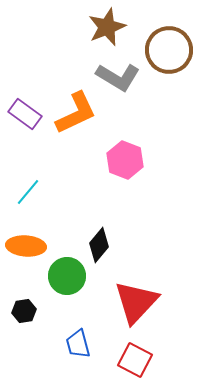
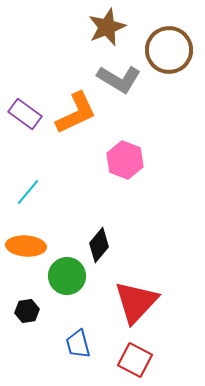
gray L-shape: moved 1 px right, 2 px down
black hexagon: moved 3 px right
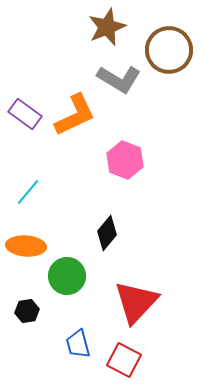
orange L-shape: moved 1 px left, 2 px down
black diamond: moved 8 px right, 12 px up
red square: moved 11 px left
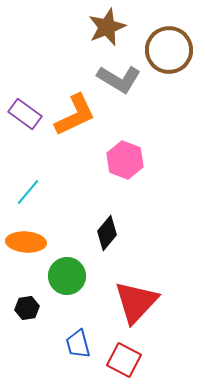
orange ellipse: moved 4 px up
black hexagon: moved 3 px up
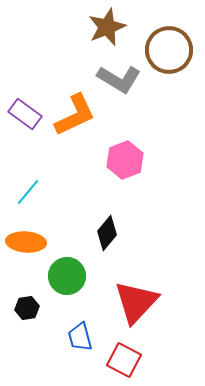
pink hexagon: rotated 18 degrees clockwise
blue trapezoid: moved 2 px right, 7 px up
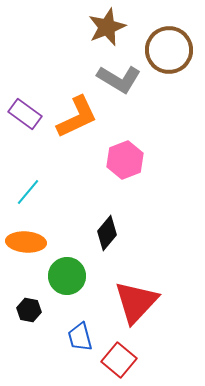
orange L-shape: moved 2 px right, 2 px down
black hexagon: moved 2 px right, 2 px down; rotated 20 degrees clockwise
red square: moved 5 px left; rotated 12 degrees clockwise
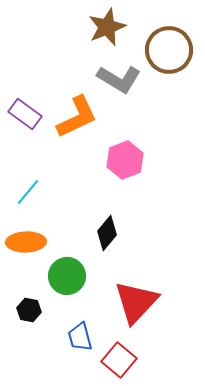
orange ellipse: rotated 6 degrees counterclockwise
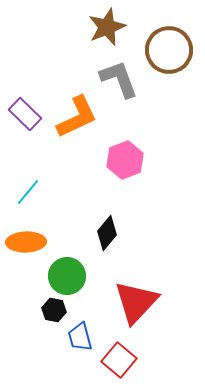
gray L-shape: rotated 141 degrees counterclockwise
purple rectangle: rotated 8 degrees clockwise
black hexagon: moved 25 px right
